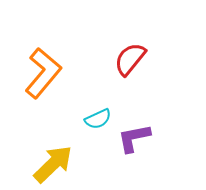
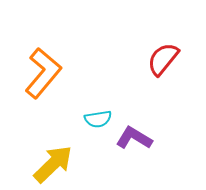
red semicircle: moved 33 px right
cyan semicircle: rotated 16 degrees clockwise
purple L-shape: rotated 42 degrees clockwise
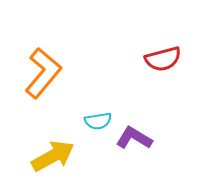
red semicircle: rotated 144 degrees counterclockwise
cyan semicircle: moved 2 px down
yellow arrow: moved 8 px up; rotated 15 degrees clockwise
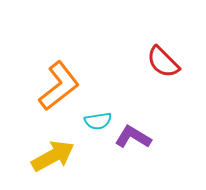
red semicircle: moved 3 px down; rotated 60 degrees clockwise
orange L-shape: moved 16 px right, 13 px down; rotated 12 degrees clockwise
purple L-shape: moved 1 px left, 1 px up
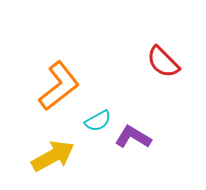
cyan semicircle: rotated 20 degrees counterclockwise
